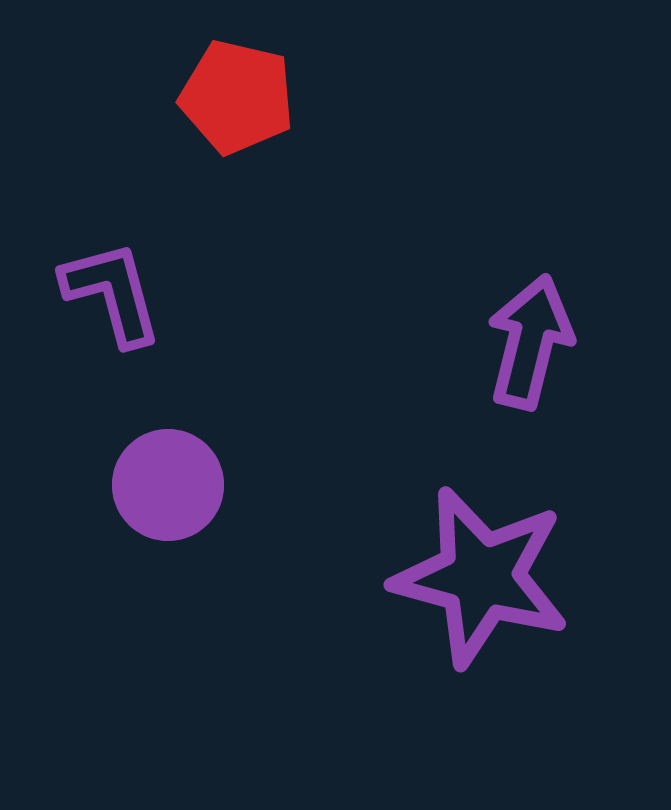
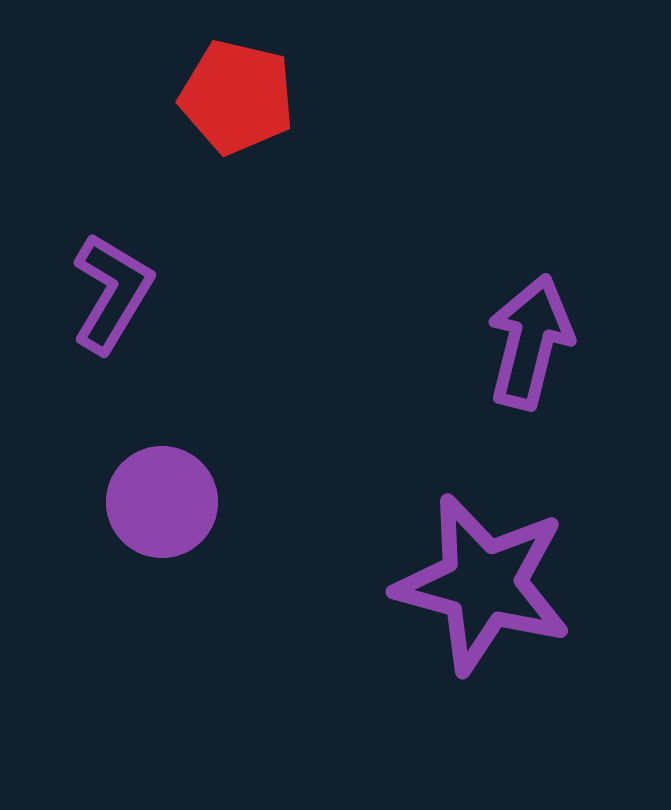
purple L-shape: rotated 46 degrees clockwise
purple circle: moved 6 px left, 17 px down
purple star: moved 2 px right, 7 px down
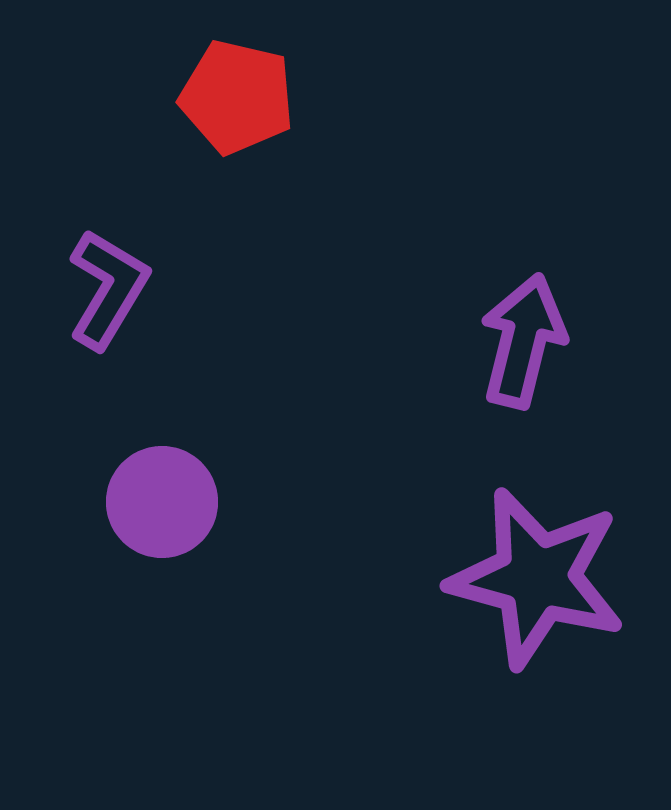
purple L-shape: moved 4 px left, 4 px up
purple arrow: moved 7 px left, 1 px up
purple star: moved 54 px right, 6 px up
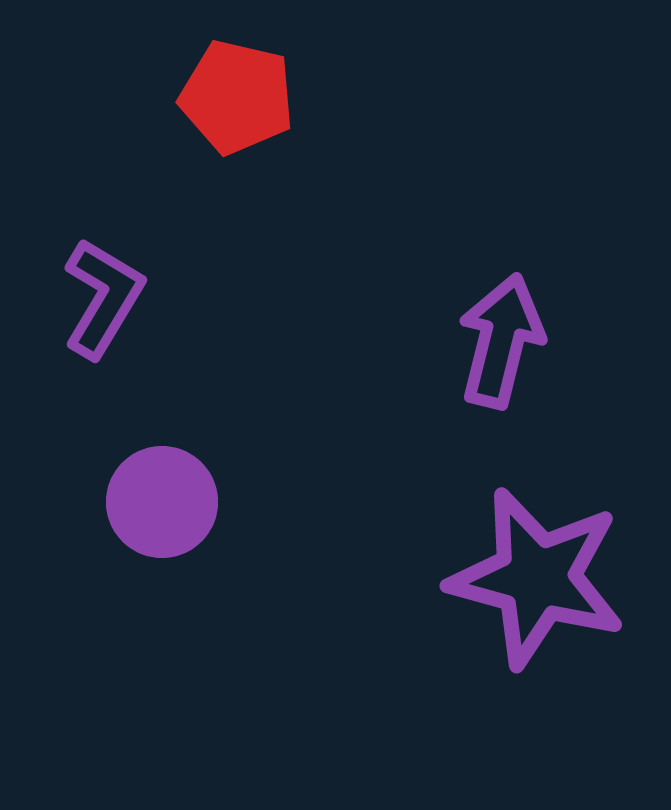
purple L-shape: moved 5 px left, 9 px down
purple arrow: moved 22 px left
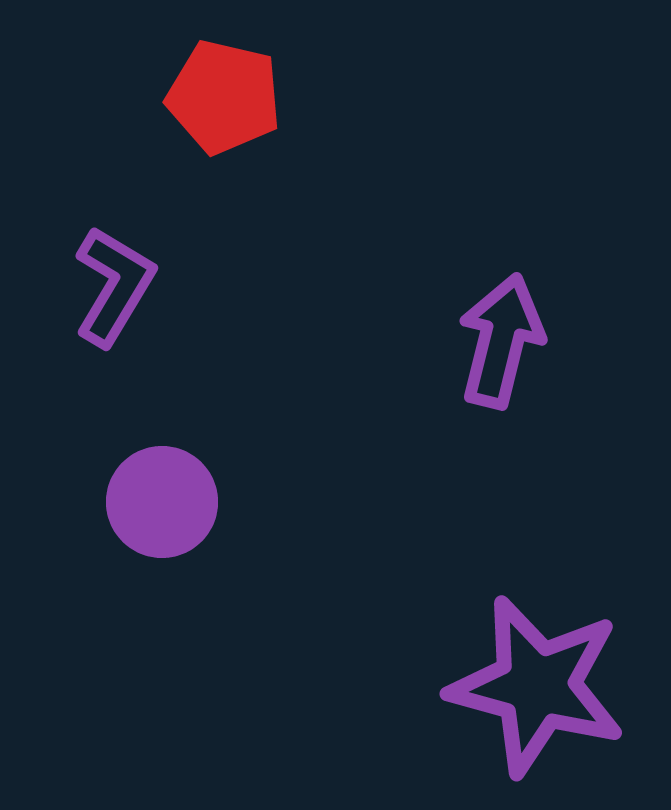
red pentagon: moved 13 px left
purple L-shape: moved 11 px right, 12 px up
purple star: moved 108 px down
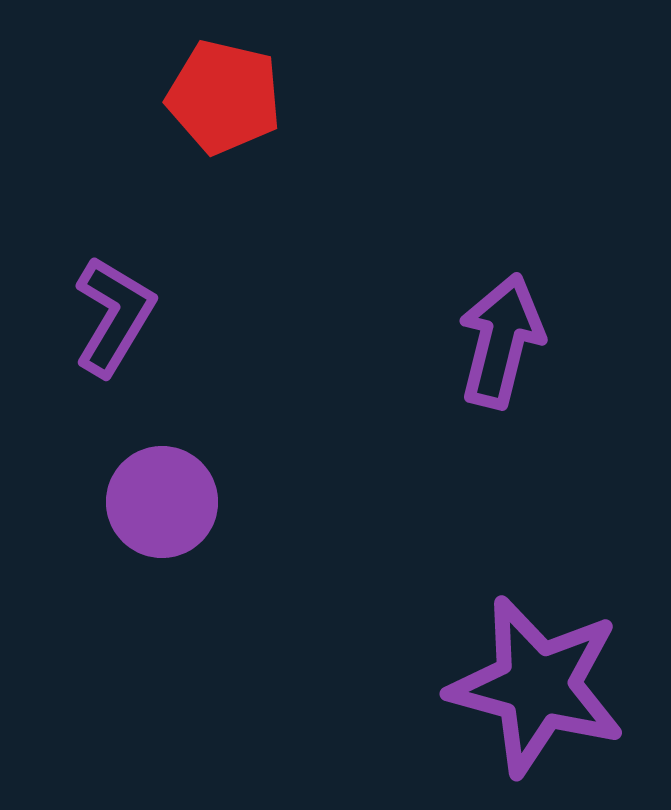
purple L-shape: moved 30 px down
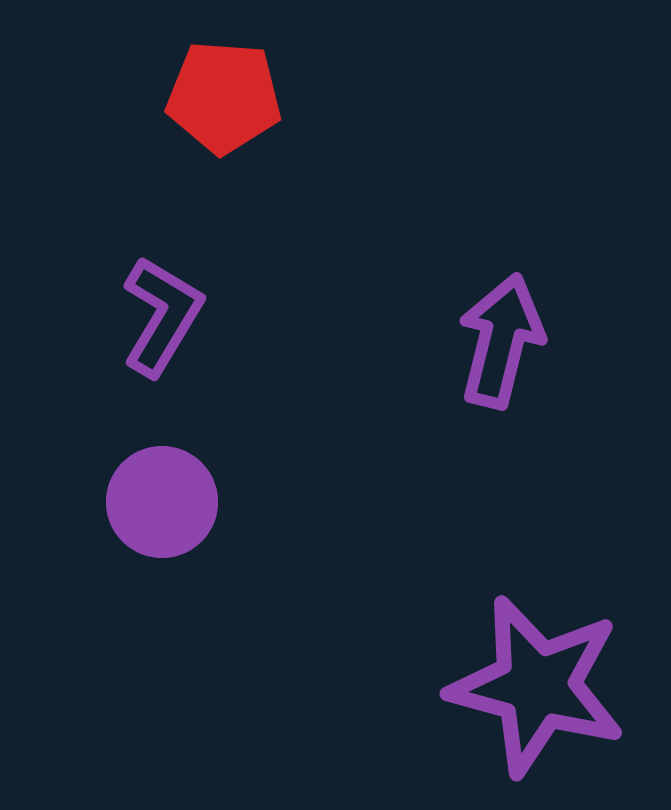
red pentagon: rotated 9 degrees counterclockwise
purple L-shape: moved 48 px right
